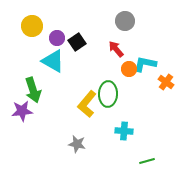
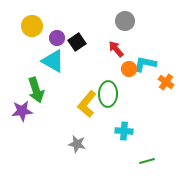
green arrow: moved 3 px right
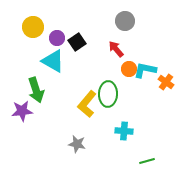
yellow circle: moved 1 px right, 1 px down
cyan L-shape: moved 6 px down
